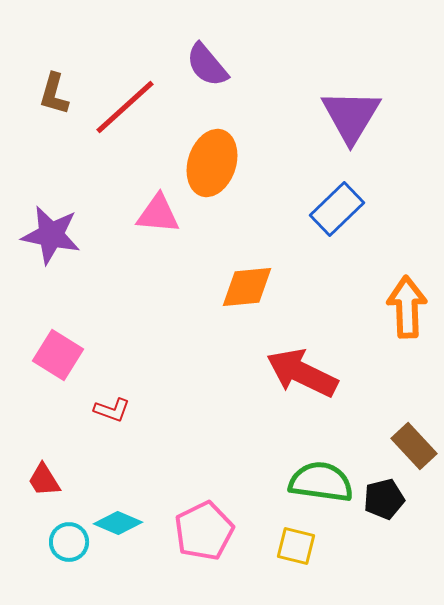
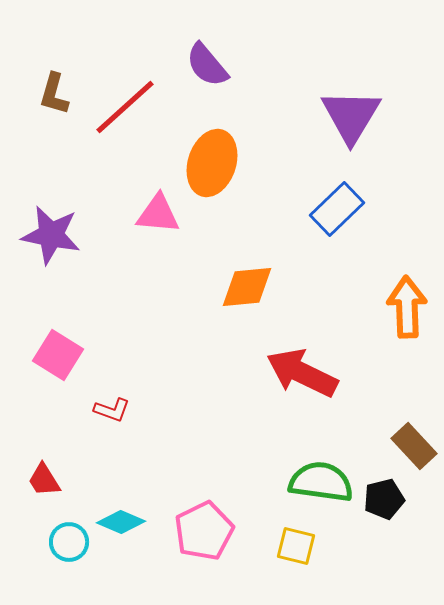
cyan diamond: moved 3 px right, 1 px up
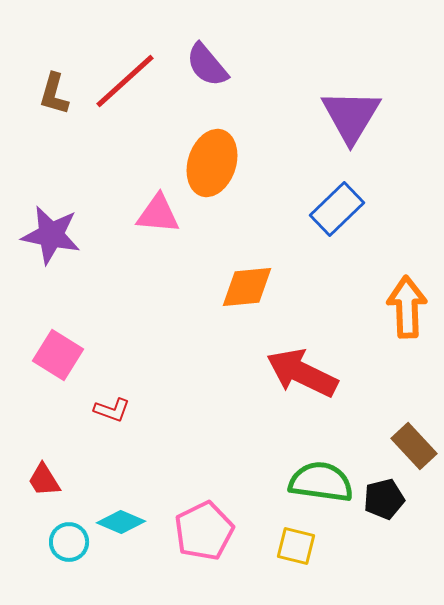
red line: moved 26 px up
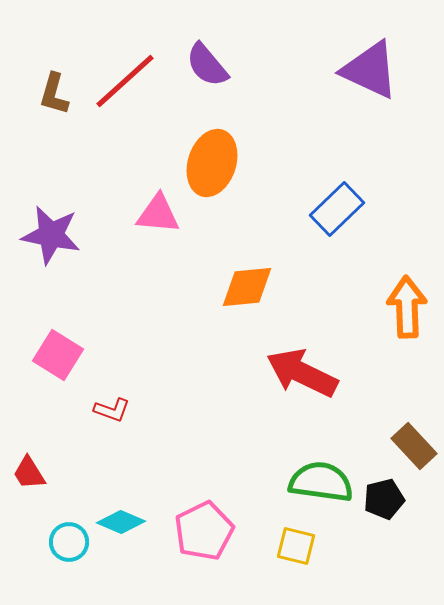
purple triangle: moved 19 px right, 46 px up; rotated 36 degrees counterclockwise
red trapezoid: moved 15 px left, 7 px up
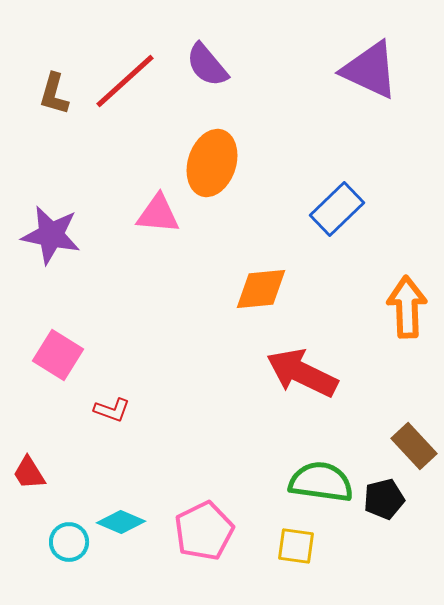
orange diamond: moved 14 px right, 2 px down
yellow square: rotated 6 degrees counterclockwise
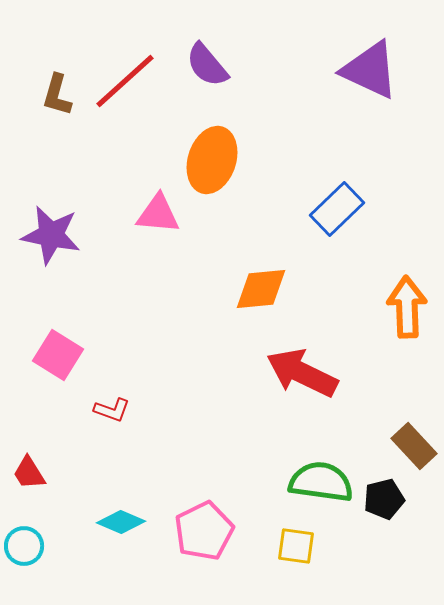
brown L-shape: moved 3 px right, 1 px down
orange ellipse: moved 3 px up
cyan circle: moved 45 px left, 4 px down
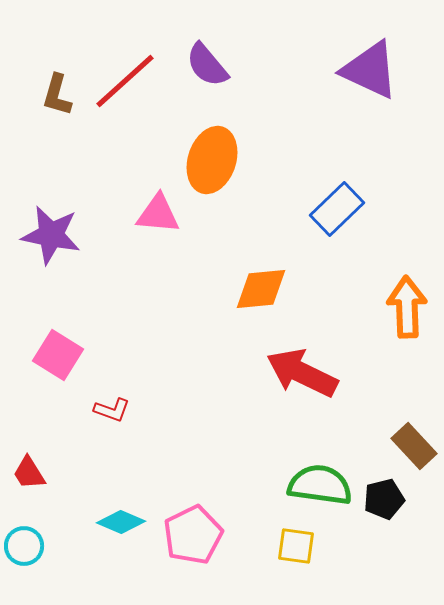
green semicircle: moved 1 px left, 3 px down
pink pentagon: moved 11 px left, 4 px down
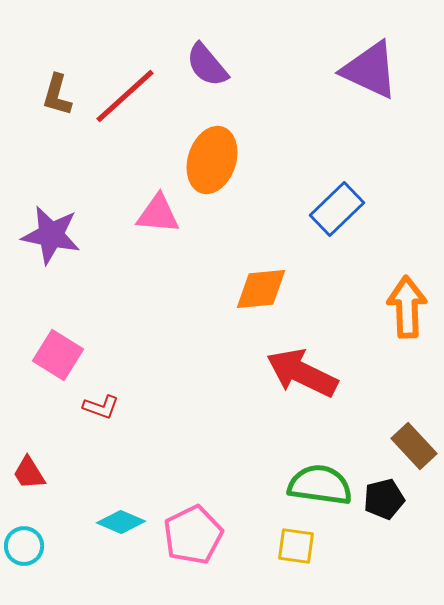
red line: moved 15 px down
red L-shape: moved 11 px left, 3 px up
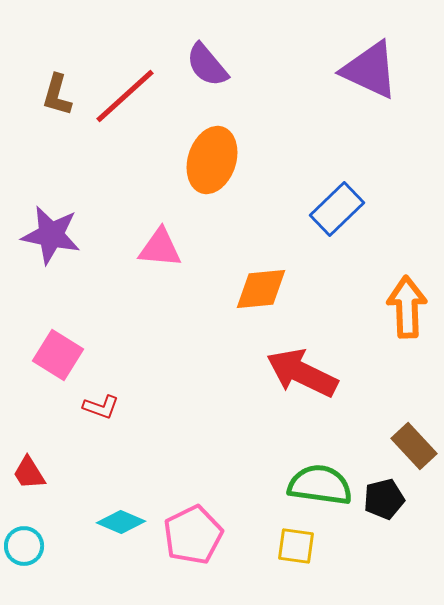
pink triangle: moved 2 px right, 34 px down
